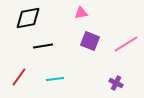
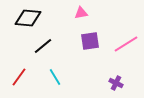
black diamond: rotated 16 degrees clockwise
purple square: rotated 30 degrees counterclockwise
black line: rotated 30 degrees counterclockwise
cyan line: moved 2 px up; rotated 66 degrees clockwise
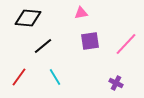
pink line: rotated 15 degrees counterclockwise
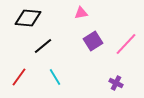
purple square: moved 3 px right; rotated 24 degrees counterclockwise
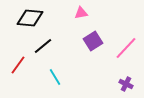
black diamond: moved 2 px right
pink line: moved 4 px down
red line: moved 1 px left, 12 px up
purple cross: moved 10 px right, 1 px down
